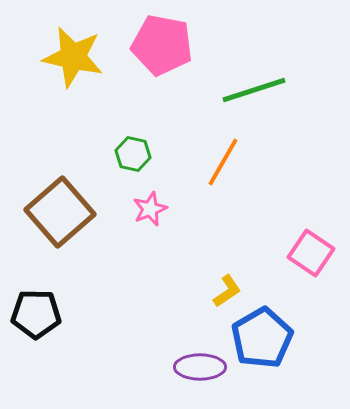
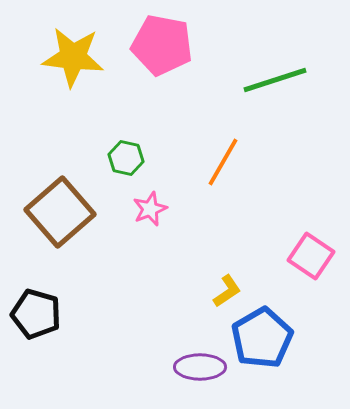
yellow star: rotated 6 degrees counterclockwise
green line: moved 21 px right, 10 px up
green hexagon: moved 7 px left, 4 px down
pink square: moved 3 px down
black pentagon: rotated 15 degrees clockwise
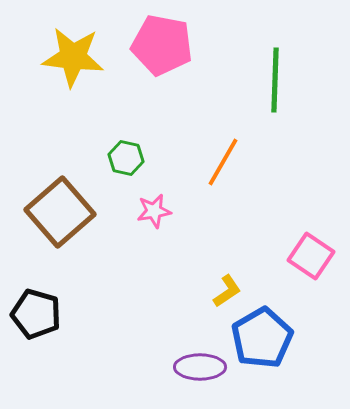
green line: rotated 70 degrees counterclockwise
pink star: moved 4 px right, 2 px down; rotated 12 degrees clockwise
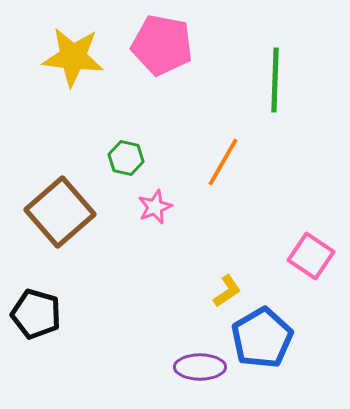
pink star: moved 1 px right, 4 px up; rotated 12 degrees counterclockwise
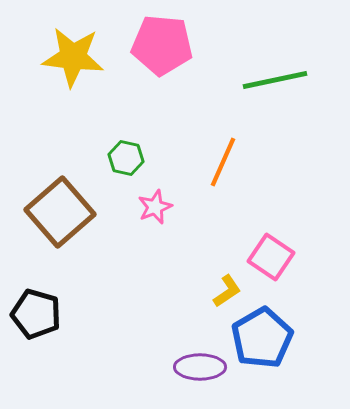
pink pentagon: rotated 6 degrees counterclockwise
green line: rotated 76 degrees clockwise
orange line: rotated 6 degrees counterclockwise
pink square: moved 40 px left, 1 px down
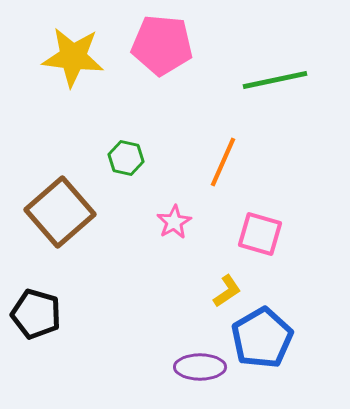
pink star: moved 19 px right, 15 px down; rotated 8 degrees counterclockwise
pink square: moved 11 px left, 23 px up; rotated 18 degrees counterclockwise
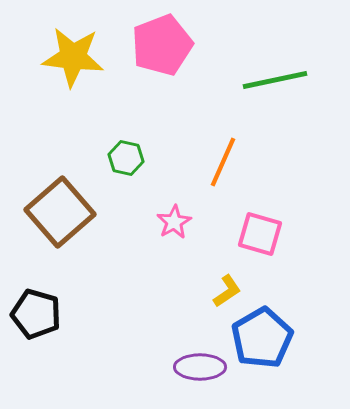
pink pentagon: rotated 26 degrees counterclockwise
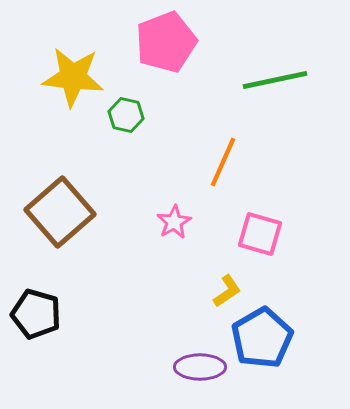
pink pentagon: moved 4 px right, 3 px up
yellow star: moved 20 px down
green hexagon: moved 43 px up
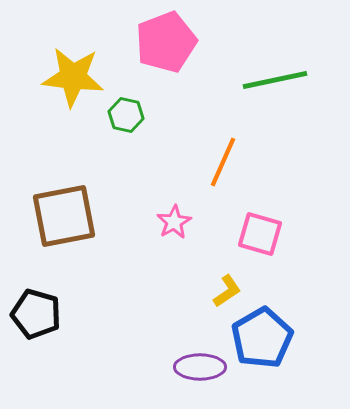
brown square: moved 4 px right, 4 px down; rotated 30 degrees clockwise
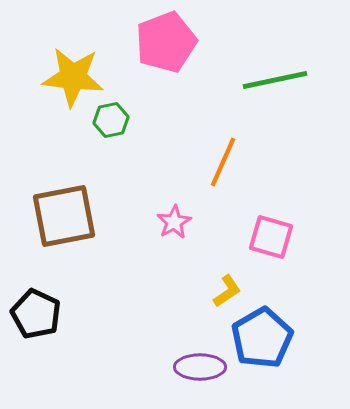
green hexagon: moved 15 px left, 5 px down; rotated 24 degrees counterclockwise
pink square: moved 11 px right, 3 px down
black pentagon: rotated 9 degrees clockwise
